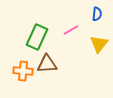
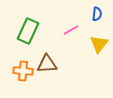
green rectangle: moved 9 px left, 6 px up
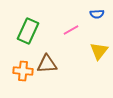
blue semicircle: rotated 80 degrees clockwise
yellow triangle: moved 7 px down
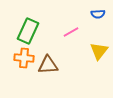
blue semicircle: moved 1 px right
pink line: moved 2 px down
brown triangle: moved 1 px right, 1 px down
orange cross: moved 1 px right, 13 px up
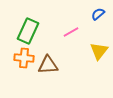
blue semicircle: rotated 144 degrees clockwise
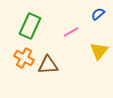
green rectangle: moved 2 px right, 5 px up
orange cross: rotated 24 degrees clockwise
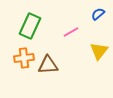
orange cross: rotated 36 degrees counterclockwise
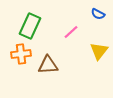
blue semicircle: rotated 112 degrees counterclockwise
pink line: rotated 14 degrees counterclockwise
orange cross: moved 3 px left, 4 px up
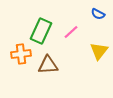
green rectangle: moved 11 px right, 5 px down
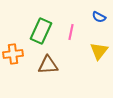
blue semicircle: moved 1 px right, 3 px down
pink line: rotated 35 degrees counterclockwise
orange cross: moved 8 px left
